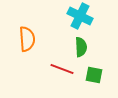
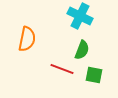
orange semicircle: rotated 15 degrees clockwise
green semicircle: moved 1 px right, 3 px down; rotated 24 degrees clockwise
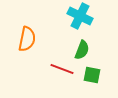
green square: moved 2 px left
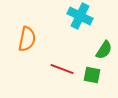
green semicircle: moved 22 px right; rotated 12 degrees clockwise
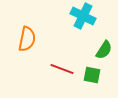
cyan cross: moved 3 px right
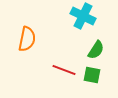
green semicircle: moved 8 px left
red line: moved 2 px right, 1 px down
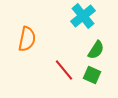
cyan cross: rotated 25 degrees clockwise
red line: rotated 30 degrees clockwise
green square: rotated 12 degrees clockwise
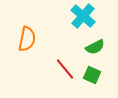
cyan cross: rotated 10 degrees counterclockwise
green semicircle: moved 1 px left, 3 px up; rotated 30 degrees clockwise
red line: moved 1 px right, 1 px up
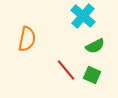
green semicircle: moved 1 px up
red line: moved 1 px right, 1 px down
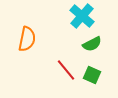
cyan cross: moved 1 px left
green semicircle: moved 3 px left, 2 px up
